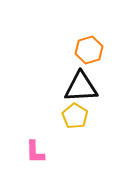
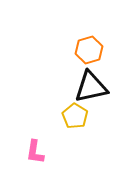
black triangle: moved 10 px right; rotated 9 degrees counterclockwise
pink L-shape: rotated 10 degrees clockwise
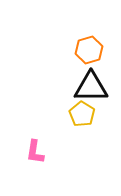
black triangle: rotated 12 degrees clockwise
yellow pentagon: moved 7 px right, 2 px up
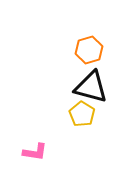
black triangle: rotated 15 degrees clockwise
pink L-shape: rotated 90 degrees counterclockwise
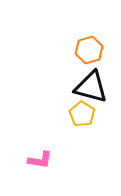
pink L-shape: moved 5 px right, 8 px down
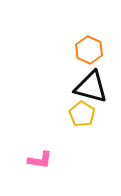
orange hexagon: rotated 20 degrees counterclockwise
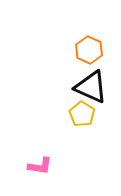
black triangle: rotated 9 degrees clockwise
pink L-shape: moved 6 px down
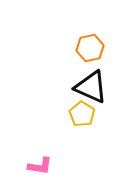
orange hexagon: moved 1 px right, 2 px up; rotated 24 degrees clockwise
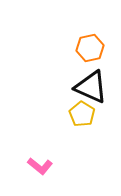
pink L-shape: rotated 30 degrees clockwise
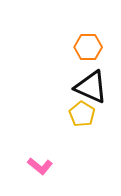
orange hexagon: moved 2 px left, 1 px up; rotated 12 degrees clockwise
